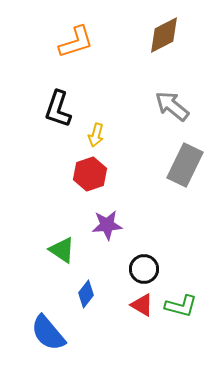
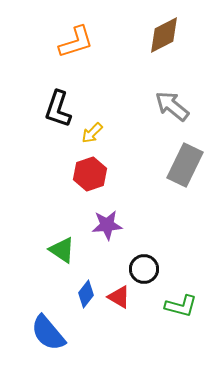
yellow arrow: moved 4 px left, 2 px up; rotated 30 degrees clockwise
red triangle: moved 23 px left, 8 px up
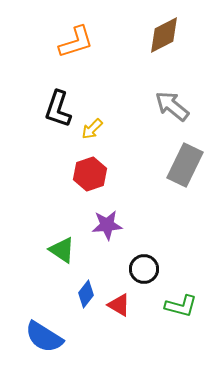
yellow arrow: moved 4 px up
red triangle: moved 8 px down
blue semicircle: moved 4 px left, 4 px down; rotated 18 degrees counterclockwise
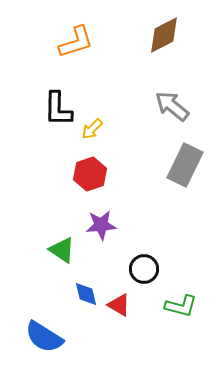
black L-shape: rotated 18 degrees counterclockwise
purple star: moved 6 px left
blue diamond: rotated 52 degrees counterclockwise
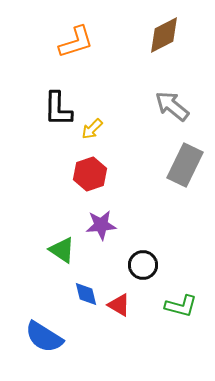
black circle: moved 1 px left, 4 px up
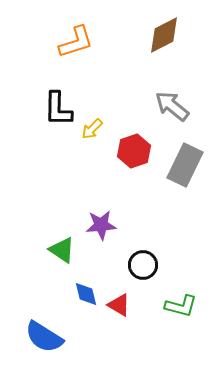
red hexagon: moved 44 px right, 23 px up
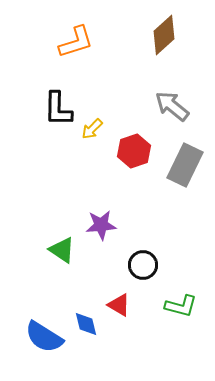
brown diamond: rotated 15 degrees counterclockwise
blue diamond: moved 30 px down
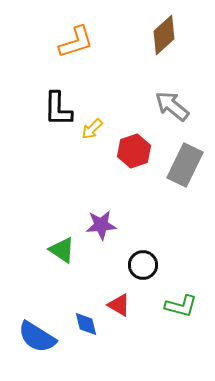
blue semicircle: moved 7 px left
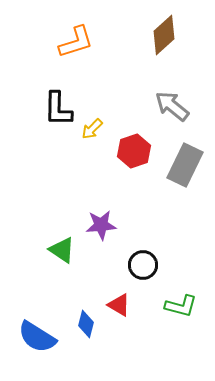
blue diamond: rotated 28 degrees clockwise
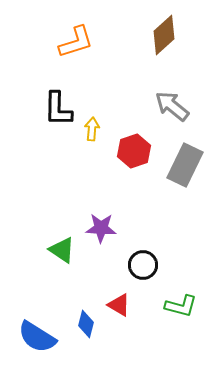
yellow arrow: rotated 140 degrees clockwise
purple star: moved 3 px down; rotated 8 degrees clockwise
